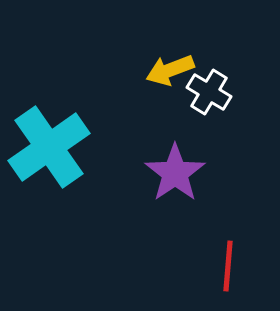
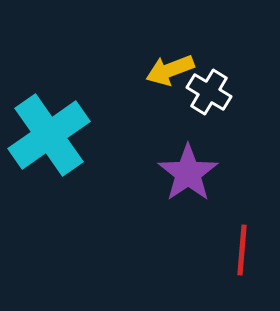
cyan cross: moved 12 px up
purple star: moved 13 px right
red line: moved 14 px right, 16 px up
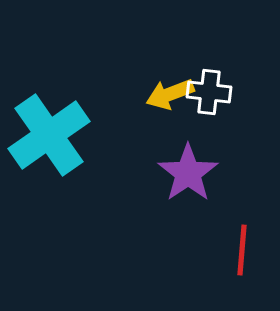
yellow arrow: moved 24 px down
white cross: rotated 24 degrees counterclockwise
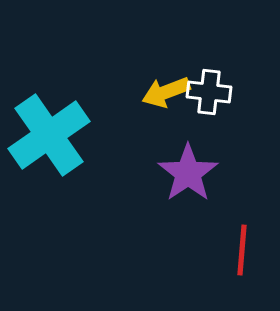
yellow arrow: moved 4 px left, 2 px up
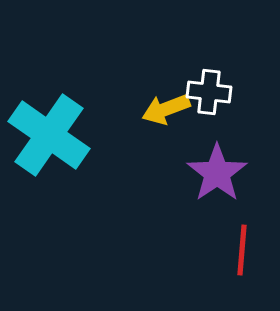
yellow arrow: moved 17 px down
cyan cross: rotated 20 degrees counterclockwise
purple star: moved 29 px right
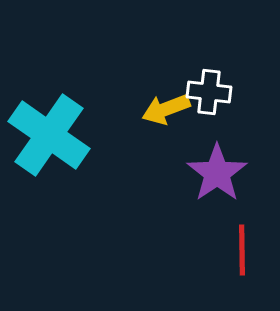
red line: rotated 6 degrees counterclockwise
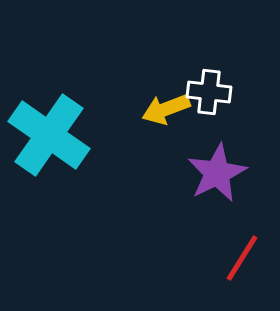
purple star: rotated 8 degrees clockwise
red line: moved 8 px down; rotated 33 degrees clockwise
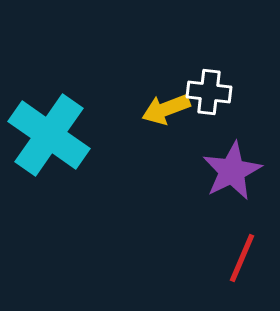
purple star: moved 15 px right, 2 px up
red line: rotated 9 degrees counterclockwise
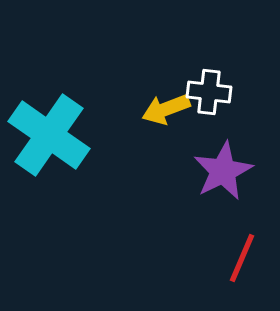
purple star: moved 9 px left
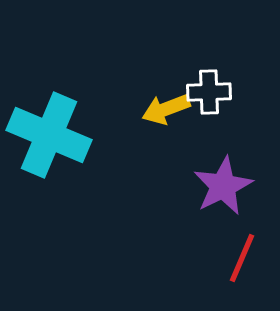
white cross: rotated 9 degrees counterclockwise
cyan cross: rotated 12 degrees counterclockwise
purple star: moved 15 px down
